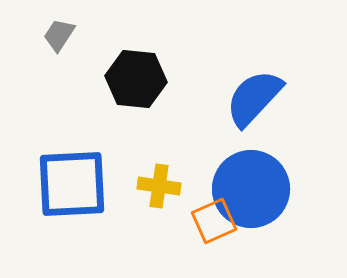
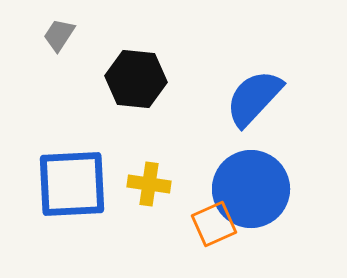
yellow cross: moved 10 px left, 2 px up
orange square: moved 3 px down
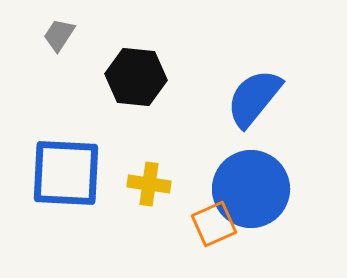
black hexagon: moved 2 px up
blue semicircle: rotated 4 degrees counterclockwise
blue square: moved 6 px left, 11 px up; rotated 6 degrees clockwise
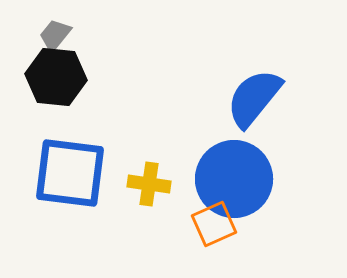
gray trapezoid: moved 4 px left; rotated 6 degrees clockwise
black hexagon: moved 80 px left
blue square: moved 4 px right; rotated 4 degrees clockwise
blue circle: moved 17 px left, 10 px up
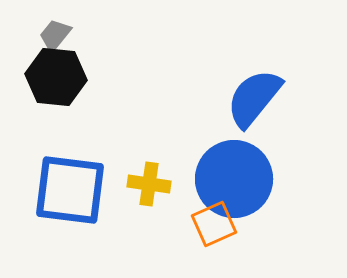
blue square: moved 17 px down
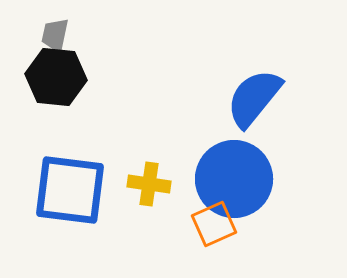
gray trapezoid: rotated 27 degrees counterclockwise
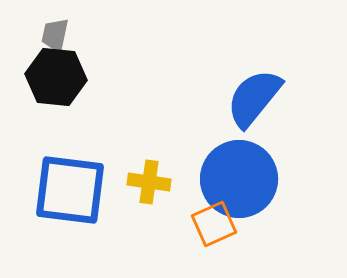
blue circle: moved 5 px right
yellow cross: moved 2 px up
